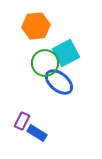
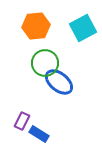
cyan square: moved 17 px right, 25 px up
blue rectangle: moved 2 px right, 1 px down
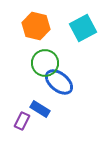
orange hexagon: rotated 20 degrees clockwise
blue rectangle: moved 1 px right, 25 px up
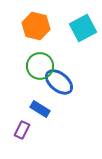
green circle: moved 5 px left, 3 px down
purple rectangle: moved 9 px down
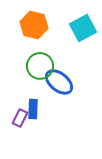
orange hexagon: moved 2 px left, 1 px up
blue rectangle: moved 7 px left; rotated 60 degrees clockwise
purple rectangle: moved 2 px left, 12 px up
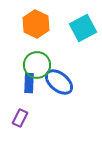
orange hexagon: moved 2 px right, 1 px up; rotated 12 degrees clockwise
green circle: moved 3 px left, 1 px up
blue rectangle: moved 4 px left, 26 px up
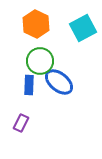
green circle: moved 3 px right, 4 px up
blue rectangle: moved 2 px down
purple rectangle: moved 1 px right, 5 px down
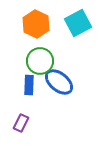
cyan square: moved 5 px left, 5 px up
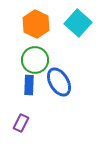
cyan square: rotated 20 degrees counterclockwise
green circle: moved 5 px left, 1 px up
blue ellipse: rotated 20 degrees clockwise
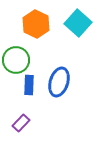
green circle: moved 19 px left
blue ellipse: rotated 48 degrees clockwise
purple rectangle: rotated 18 degrees clockwise
